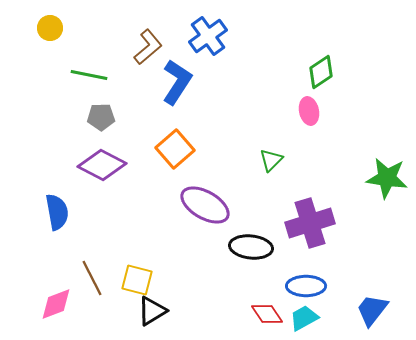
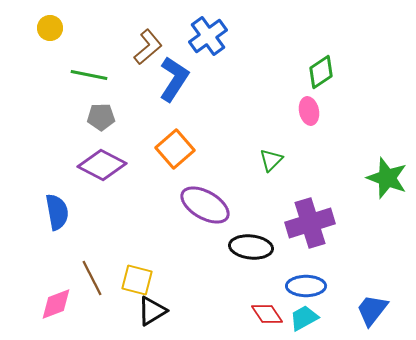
blue L-shape: moved 3 px left, 3 px up
green star: rotated 12 degrees clockwise
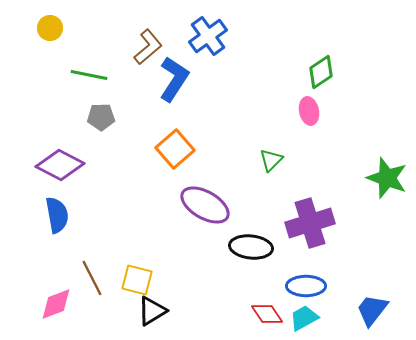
purple diamond: moved 42 px left
blue semicircle: moved 3 px down
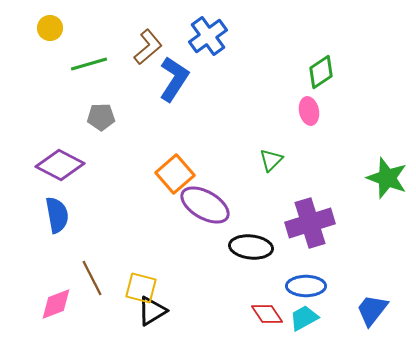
green line: moved 11 px up; rotated 27 degrees counterclockwise
orange square: moved 25 px down
yellow square: moved 4 px right, 8 px down
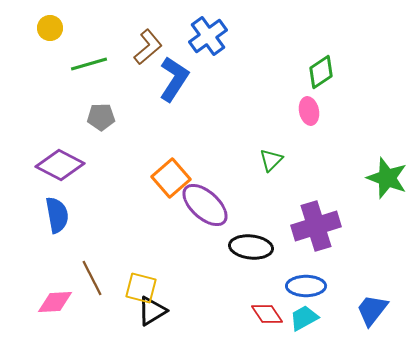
orange square: moved 4 px left, 4 px down
purple ellipse: rotated 12 degrees clockwise
purple cross: moved 6 px right, 3 px down
pink diamond: moved 1 px left, 2 px up; rotated 18 degrees clockwise
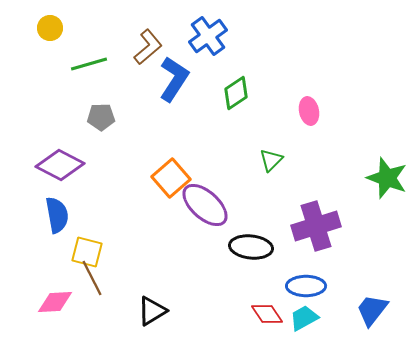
green diamond: moved 85 px left, 21 px down
yellow square: moved 54 px left, 36 px up
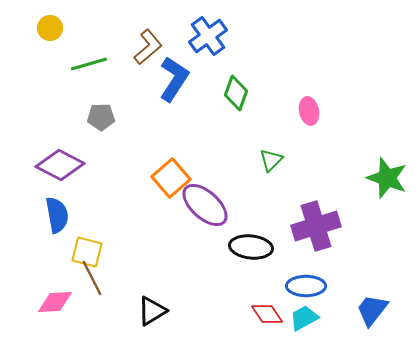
green diamond: rotated 36 degrees counterclockwise
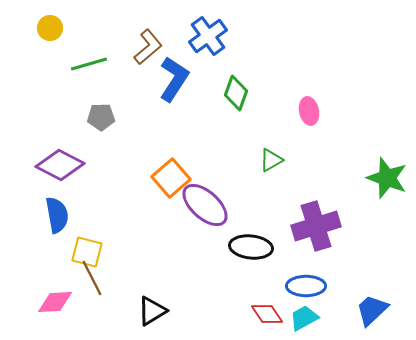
green triangle: rotated 15 degrees clockwise
blue trapezoid: rotated 9 degrees clockwise
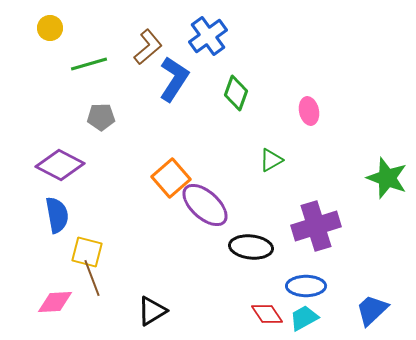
brown line: rotated 6 degrees clockwise
